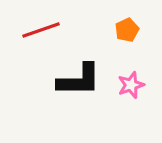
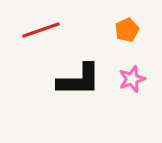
pink star: moved 1 px right, 6 px up
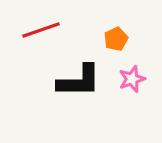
orange pentagon: moved 11 px left, 9 px down
black L-shape: moved 1 px down
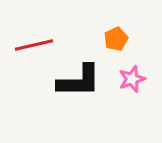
red line: moved 7 px left, 15 px down; rotated 6 degrees clockwise
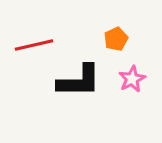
pink star: rotated 8 degrees counterclockwise
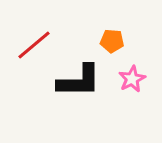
orange pentagon: moved 4 px left, 2 px down; rotated 30 degrees clockwise
red line: rotated 27 degrees counterclockwise
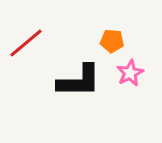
red line: moved 8 px left, 2 px up
pink star: moved 2 px left, 6 px up
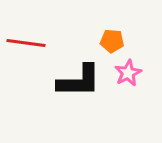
red line: rotated 48 degrees clockwise
pink star: moved 2 px left
